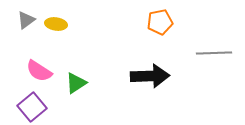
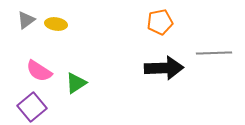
black arrow: moved 14 px right, 8 px up
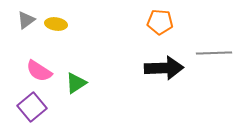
orange pentagon: rotated 15 degrees clockwise
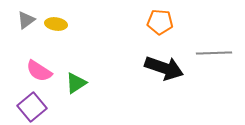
black arrow: rotated 21 degrees clockwise
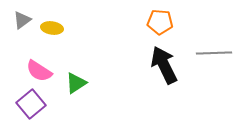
gray triangle: moved 4 px left
yellow ellipse: moved 4 px left, 4 px down
black arrow: moved 3 px up; rotated 135 degrees counterclockwise
purple square: moved 1 px left, 3 px up
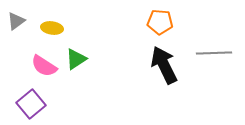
gray triangle: moved 6 px left, 1 px down
pink semicircle: moved 5 px right, 5 px up
green triangle: moved 24 px up
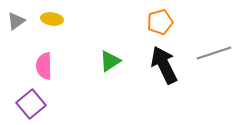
orange pentagon: rotated 20 degrees counterclockwise
yellow ellipse: moved 9 px up
gray line: rotated 16 degrees counterclockwise
green triangle: moved 34 px right, 2 px down
pink semicircle: rotated 56 degrees clockwise
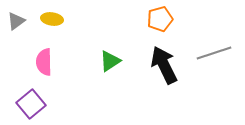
orange pentagon: moved 3 px up
pink semicircle: moved 4 px up
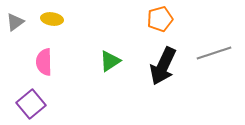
gray triangle: moved 1 px left, 1 px down
black arrow: moved 1 px left, 1 px down; rotated 129 degrees counterclockwise
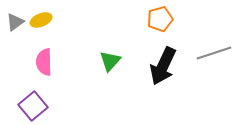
yellow ellipse: moved 11 px left, 1 px down; rotated 30 degrees counterclockwise
green triangle: rotated 15 degrees counterclockwise
purple square: moved 2 px right, 2 px down
